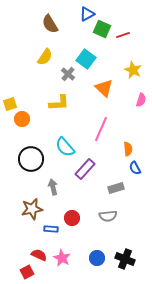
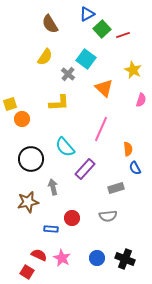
green square: rotated 24 degrees clockwise
brown star: moved 4 px left, 7 px up
red square: rotated 32 degrees counterclockwise
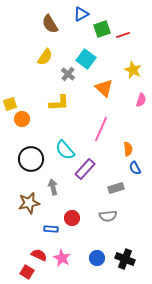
blue triangle: moved 6 px left
green square: rotated 24 degrees clockwise
cyan semicircle: moved 3 px down
brown star: moved 1 px right, 1 px down
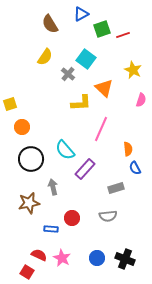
yellow L-shape: moved 22 px right
orange circle: moved 8 px down
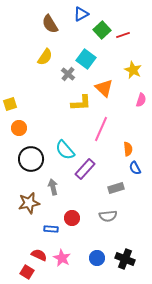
green square: moved 1 px down; rotated 24 degrees counterclockwise
orange circle: moved 3 px left, 1 px down
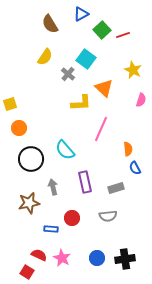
purple rectangle: moved 13 px down; rotated 55 degrees counterclockwise
black cross: rotated 30 degrees counterclockwise
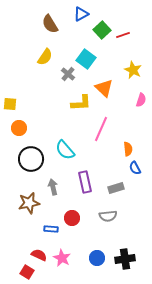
yellow square: rotated 24 degrees clockwise
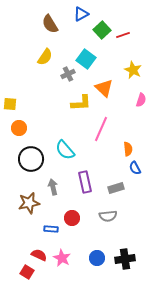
gray cross: rotated 24 degrees clockwise
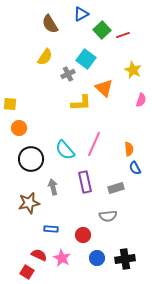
pink line: moved 7 px left, 15 px down
orange semicircle: moved 1 px right
red circle: moved 11 px right, 17 px down
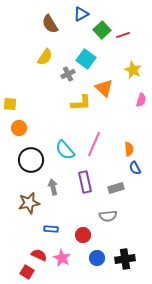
black circle: moved 1 px down
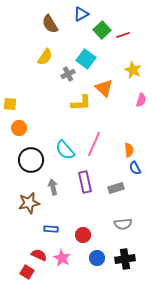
orange semicircle: moved 1 px down
gray semicircle: moved 15 px right, 8 px down
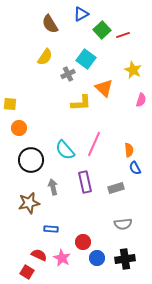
red circle: moved 7 px down
